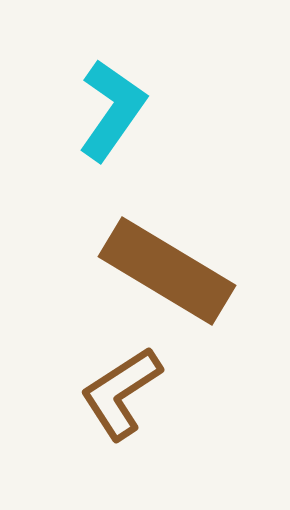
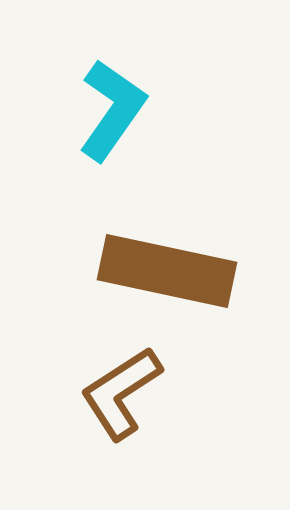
brown rectangle: rotated 19 degrees counterclockwise
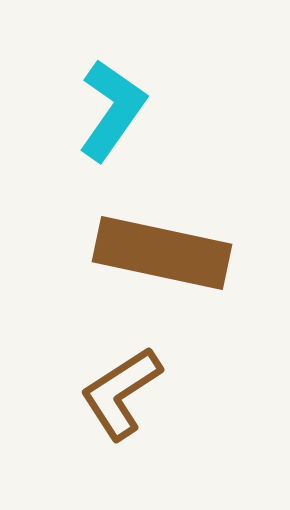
brown rectangle: moved 5 px left, 18 px up
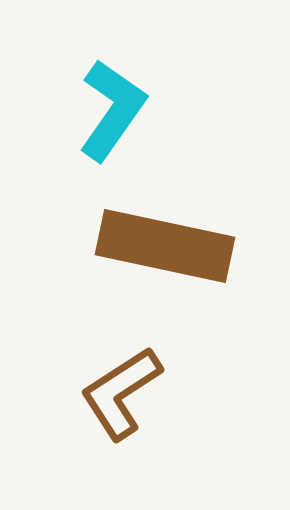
brown rectangle: moved 3 px right, 7 px up
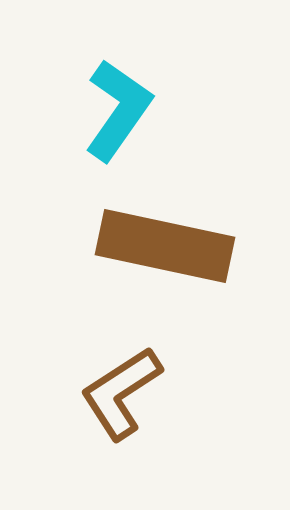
cyan L-shape: moved 6 px right
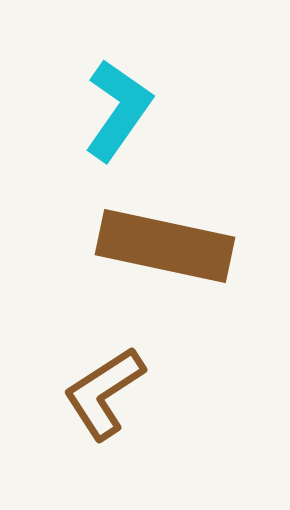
brown L-shape: moved 17 px left
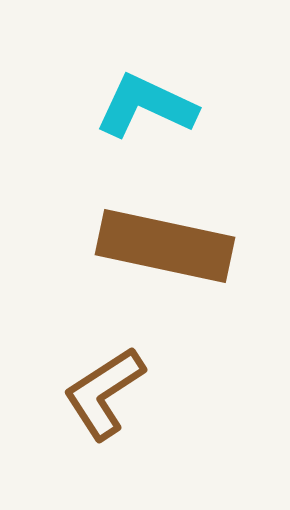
cyan L-shape: moved 28 px right, 4 px up; rotated 100 degrees counterclockwise
